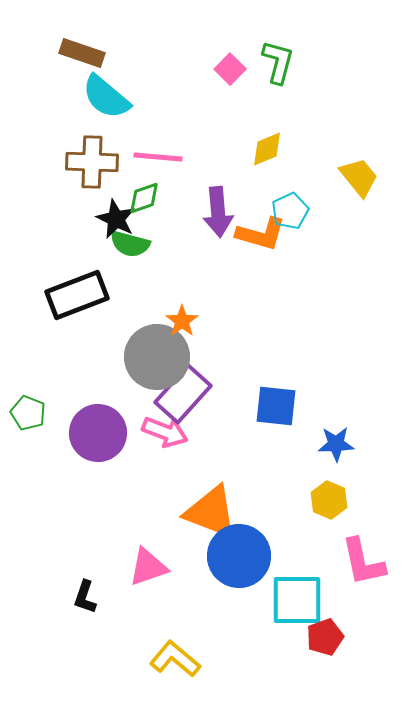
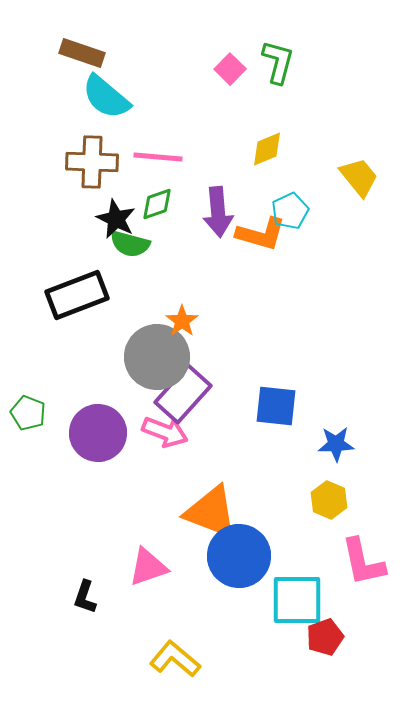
green diamond: moved 13 px right, 6 px down
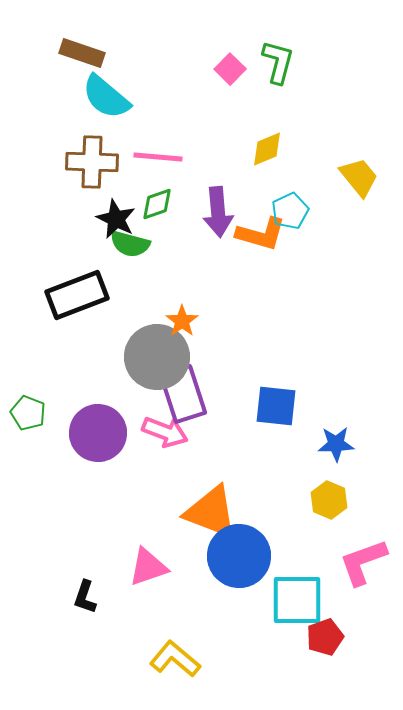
purple rectangle: rotated 60 degrees counterclockwise
pink L-shape: rotated 82 degrees clockwise
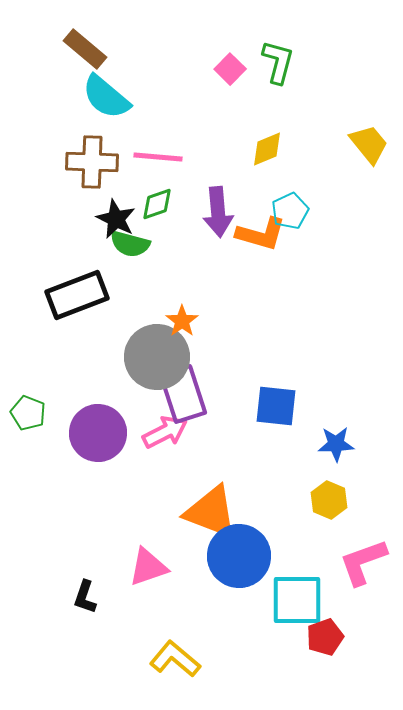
brown rectangle: moved 3 px right, 4 px up; rotated 21 degrees clockwise
yellow trapezoid: moved 10 px right, 33 px up
pink arrow: rotated 48 degrees counterclockwise
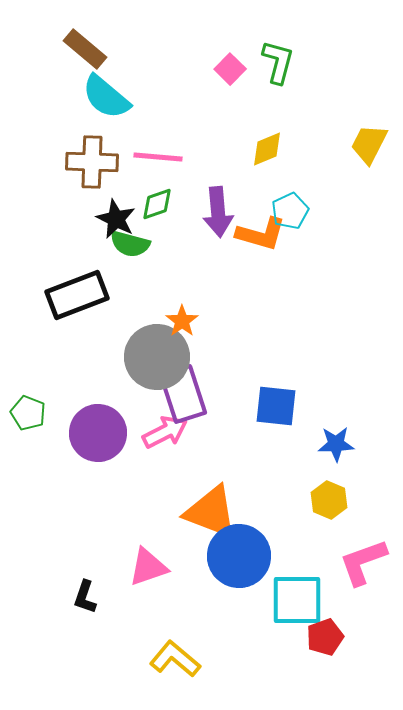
yellow trapezoid: rotated 114 degrees counterclockwise
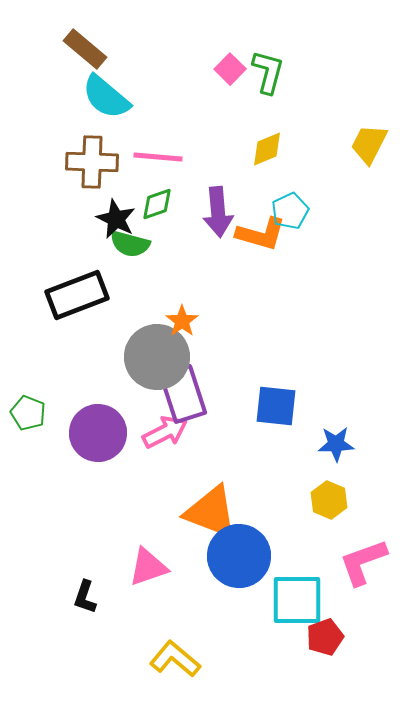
green L-shape: moved 10 px left, 10 px down
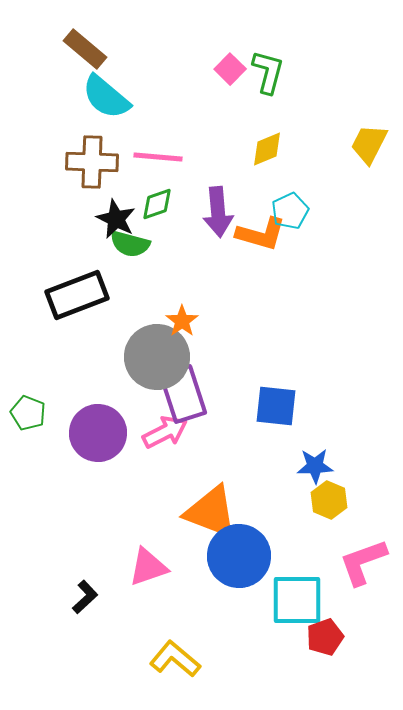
blue star: moved 21 px left, 22 px down
black L-shape: rotated 152 degrees counterclockwise
